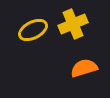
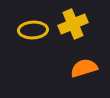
yellow ellipse: rotated 24 degrees clockwise
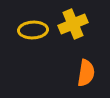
orange semicircle: moved 2 px right, 5 px down; rotated 116 degrees clockwise
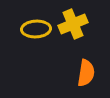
yellow ellipse: moved 3 px right, 1 px up
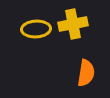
yellow cross: rotated 12 degrees clockwise
